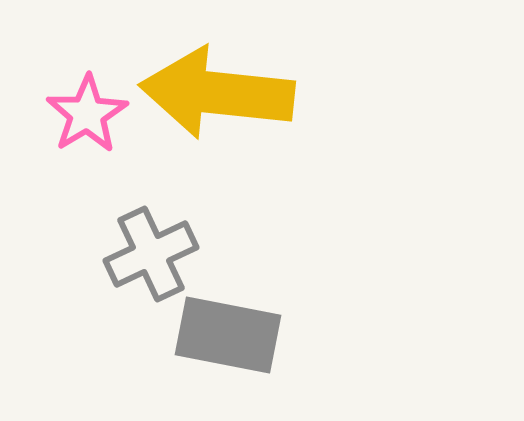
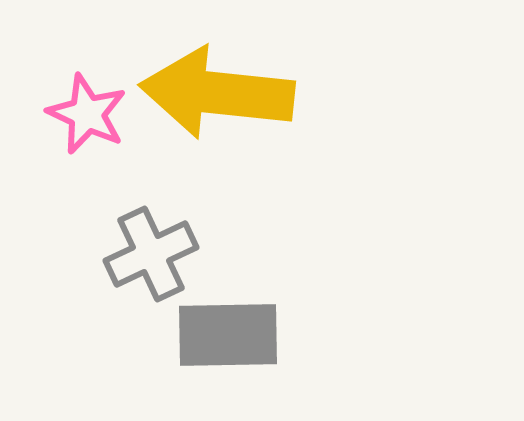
pink star: rotated 16 degrees counterclockwise
gray rectangle: rotated 12 degrees counterclockwise
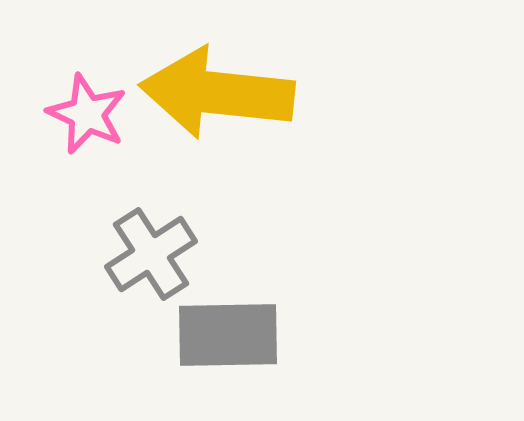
gray cross: rotated 8 degrees counterclockwise
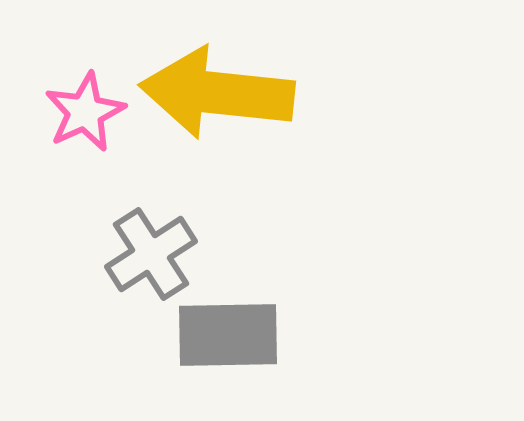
pink star: moved 2 px left, 2 px up; rotated 22 degrees clockwise
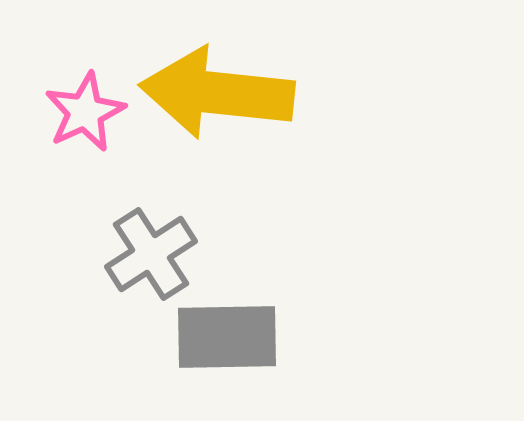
gray rectangle: moved 1 px left, 2 px down
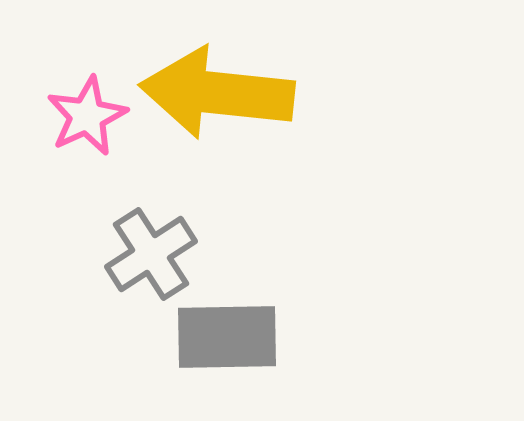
pink star: moved 2 px right, 4 px down
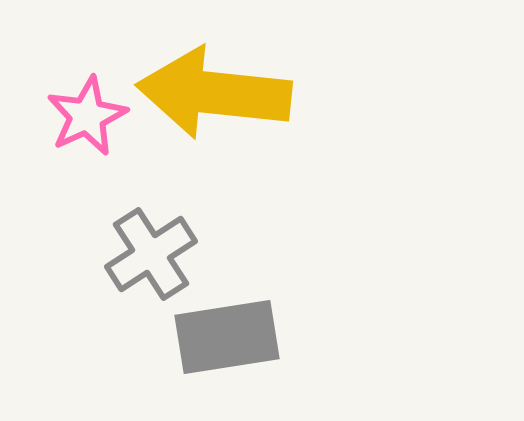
yellow arrow: moved 3 px left
gray rectangle: rotated 8 degrees counterclockwise
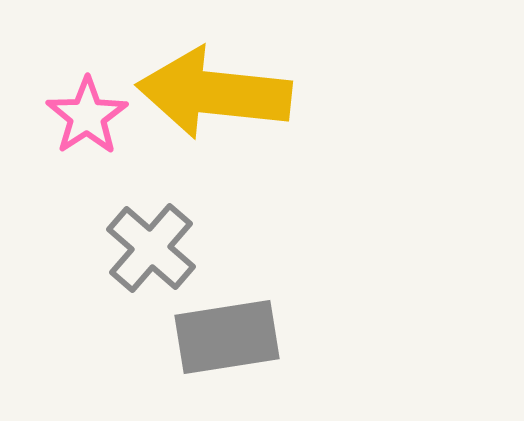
pink star: rotated 8 degrees counterclockwise
gray cross: moved 6 px up; rotated 16 degrees counterclockwise
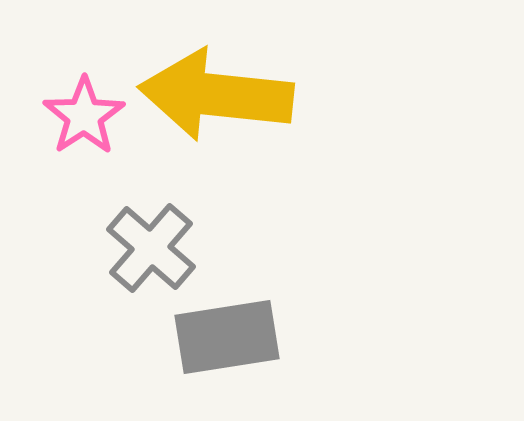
yellow arrow: moved 2 px right, 2 px down
pink star: moved 3 px left
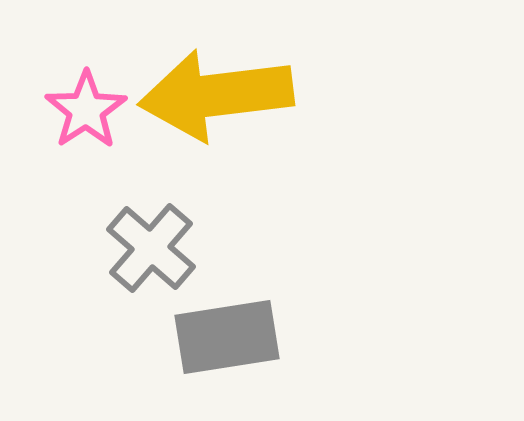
yellow arrow: rotated 13 degrees counterclockwise
pink star: moved 2 px right, 6 px up
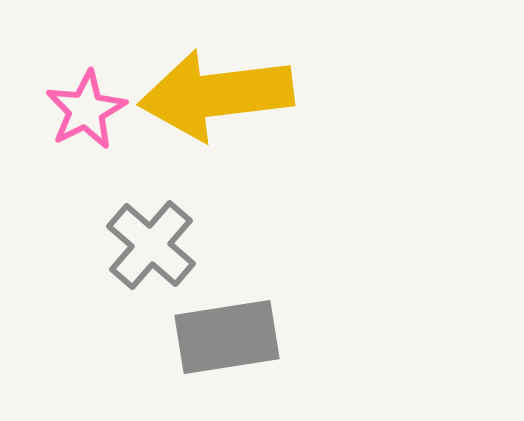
pink star: rotated 6 degrees clockwise
gray cross: moved 3 px up
